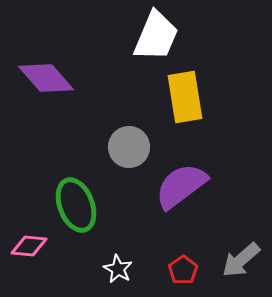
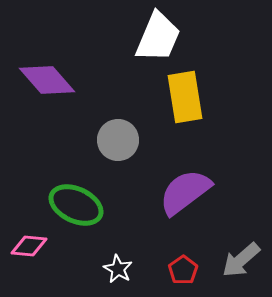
white trapezoid: moved 2 px right, 1 px down
purple diamond: moved 1 px right, 2 px down
gray circle: moved 11 px left, 7 px up
purple semicircle: moved 4 px right, 6 px down
green ellipse: rotated 44 degrees counterclockwise
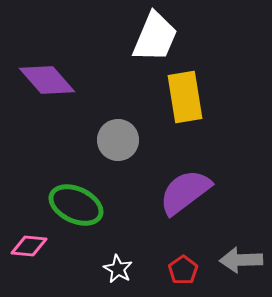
white trapezoid: moved 3 px left
gray arrow: rotated 39 degrees clockwise
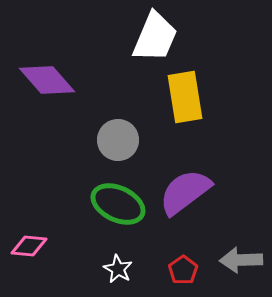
green ellipse: moved 42 px right, 1 px up
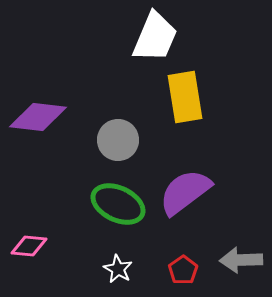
purple diamond: moved 9 px left, 37 px down; rotated 42 degrees counterclockwise
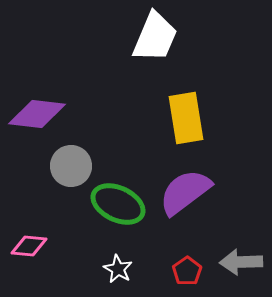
yellow rectangle: moved 1 px right, 21 px down
purple diamond: moved 1 px left, 3 px up
gray circle: moved 47 px left, 26 px down
gray arrow: moved 2 px down
red pentagon: moved 4 px right, 1 px down
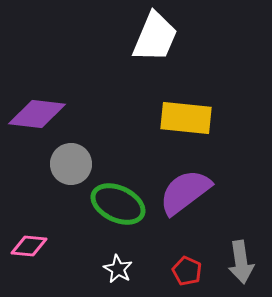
yellow rectangle: rotated 75 degrees counterclockwise
gray circle: moved 2 px up
gray arrow: rotated 96 degrees counterclockwise
red pentagon: rotated 12 degrees counterclockwise
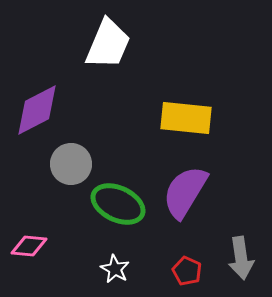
white trapezoid: moved 47 px left, 7 px down
purple diamond: moved 4 px up; rotated 34 degrees counterclockwise
purple semicircle: rotated 22 degrees counterclockwise
gray arrow: moved 4 px up
white star: moved 3 px left
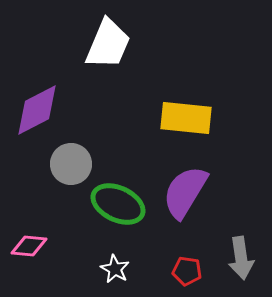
red pentagon: rotated 16 degrees counterclockwise
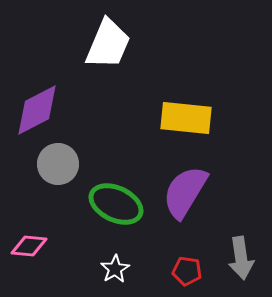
gray circle: moved 13 px left
green ellipse: moved 2 px left
white star: rotated 12 degrees clockwise
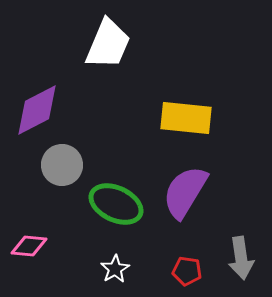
gray circle: moved 4 px right, 1 px down
